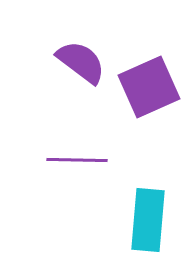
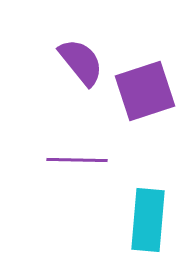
purple semicircle: rotated 14 degrees clockwise
purple square: moved 4 px left, 4 px down; rotated 6 degrees clockwise
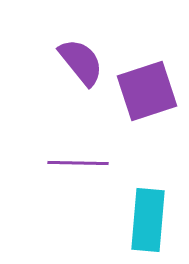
purple square: moved 2 px right
purple line: moved 1 px right, 3 px down
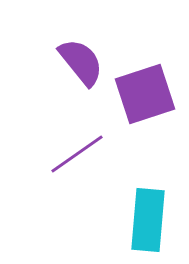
purple square: moved 2 px left, 3 px down
purple line: moved 1 px left, 9 px up; rotated 36 degrees counterclockwise
